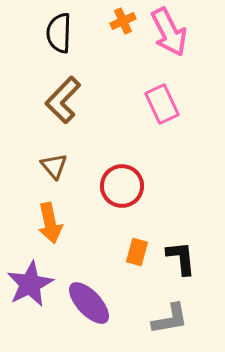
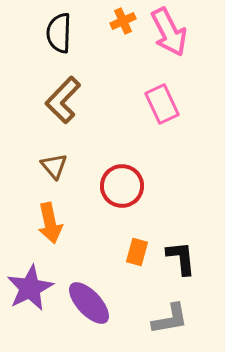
purple star: moved 4 px down
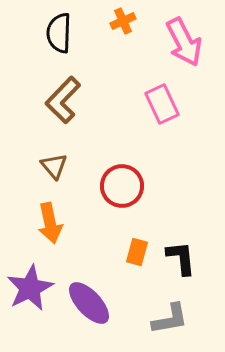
pink arrow: moved 15 px right, 10 px down
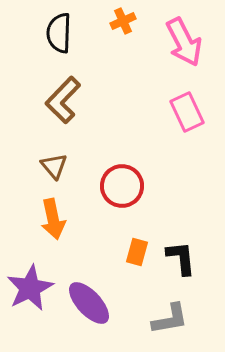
pink rectangle: moved 25 px right, 8 px down
orange arrow: moved 3 px right, 4 px up
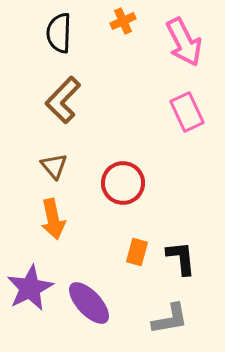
red circle: moved 1 px right, 3 px up
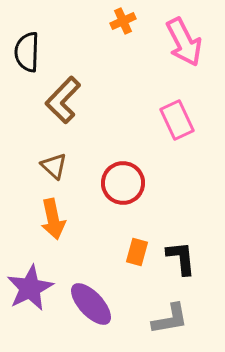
black semicircle: moved 32 px left, 19 px down
pink rectangle: moved 10 px left, 8 px down
brown triangle: rotated 8 degrees counterclockwise
purple ellipse: moved 2 px right, 1 px down
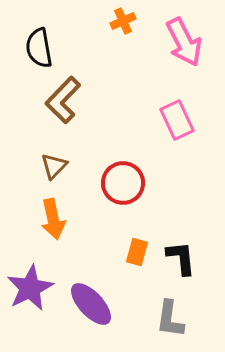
black semicircle: moved 12 px right, 4 px up; rotated 12 degrees counterclockwise
brown triangle: rotated 32 degrees clockwise
gray L-shape: rotated 108 degrees clockwise
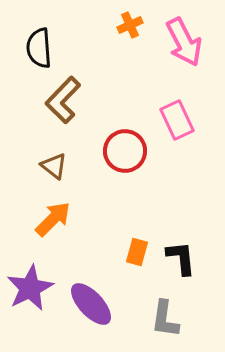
orange cross: moved 7 px right, 4 px down
black semicircle: rotated 6 degrees clockwise
brown triangle: rotated 36 degrees counterclockwise
red circle: moved 2 px right, 32 px up
orange arrow: rotated 123 degrees counterclockwise
gray L-shape: moved 5 px left
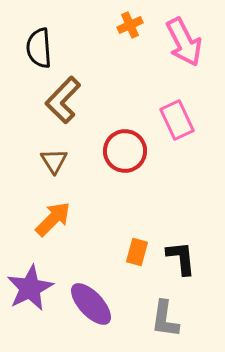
brown triangle: moved 5 px up; rotated 20 degrees clockwise
